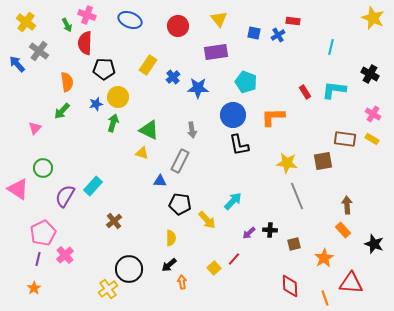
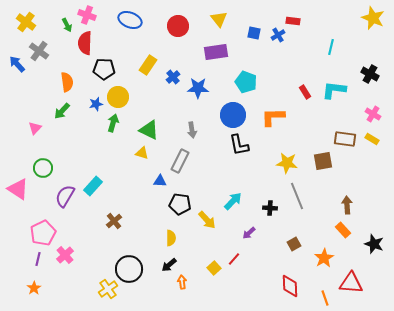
black cross at (270, 230): moved 22 px up
brown square at (294, 244): rotated 16 degrees counterclockwise
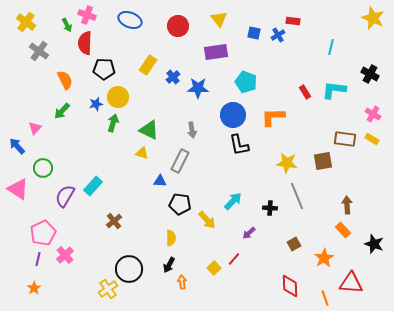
blue arrow at (17, 64): moved 82 px down
orange semicircle at (67, 82): moved 2 px left, 2 px up; rotated 18 degrees counterclockwise
black arrow at (169, 265): rotated 21 degrees counterclockwise
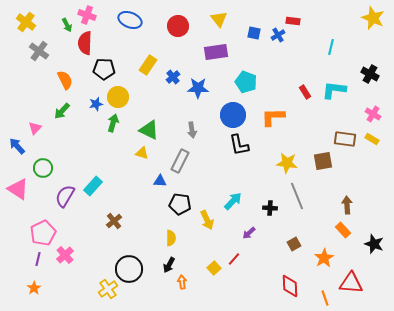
yellow arrow at (207, 220): rotated 18 degrees clockwise
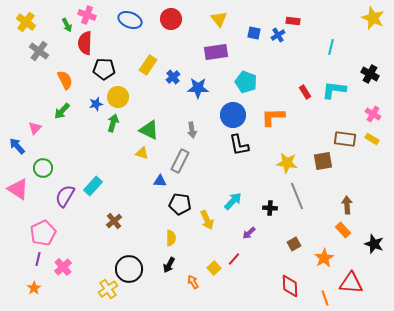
red circle at (178, 26): moved 7 px left, 7 px up
pink cross at (65, 255): moved 2 px left, 12 px down
orange arrow at (182, 282): moved 11 px right; rotated 24 degrees counterclockwise
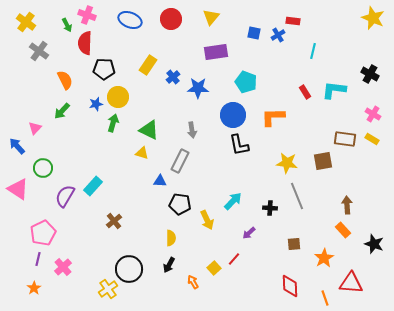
yellow triangle at (219, 19): moved 8 px left, 2 px up; rotated 18 degrees clockwise
cyan line at (331, 47): moved 18 px left, 4 px down
brown square at (294, 244): rotated 24 degrees clockwise
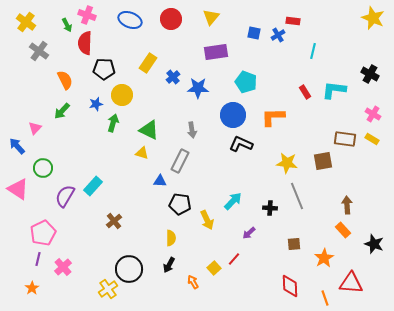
yellow rectangle at (148, 65): moved 2 px up
yellow circle at (118, 97): moved 4 px right, 2 px up
black L-shape at (239, 145): moved 2 px right, 1 px up; rotated 125 degrees clockwise
orange star at (34, 288): moved 2 px left
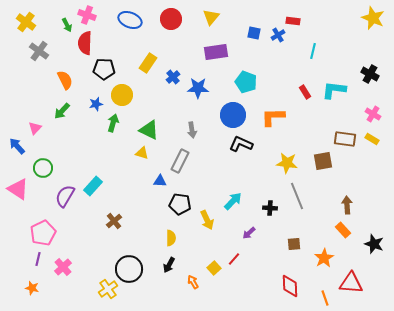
orange star at (32, 288): rotated 24 degrees counterclockwise
